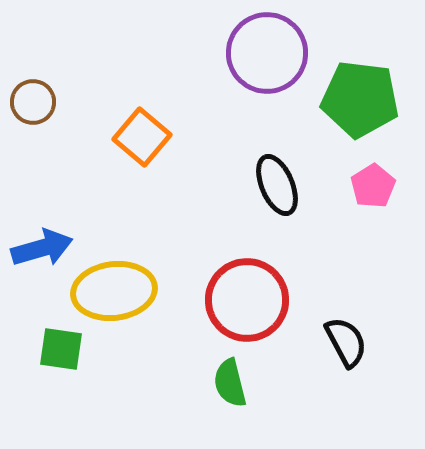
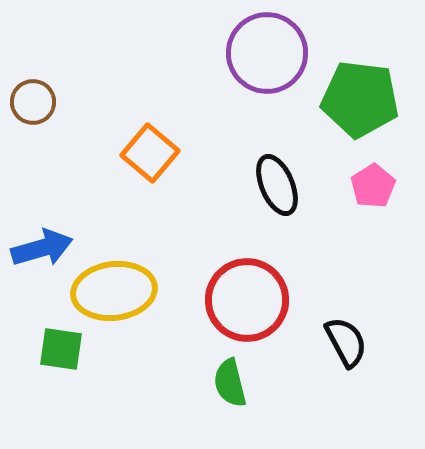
orange square: moved 8 px right, 16 px down
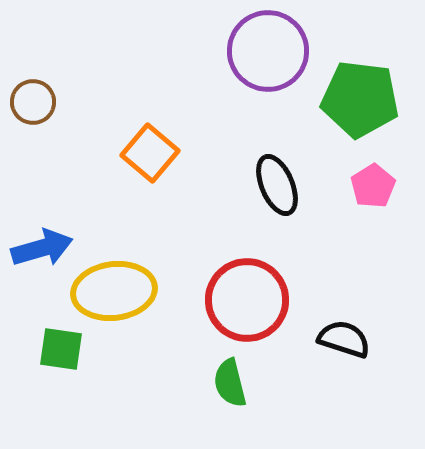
purple circle: moved 1 px right, 2 px up
black semicircle: moved 2 px left, 3 px up; rotated 44 degrees counterclockwise
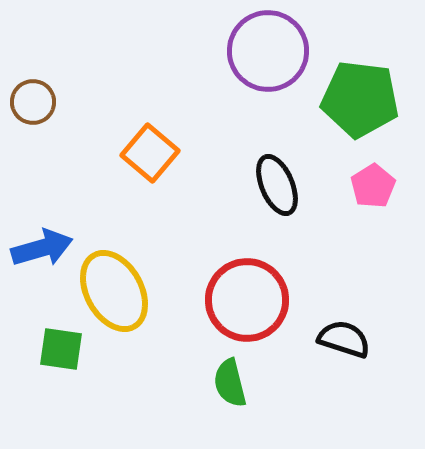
yellow ellipse: rotated 68 degrees clockwise
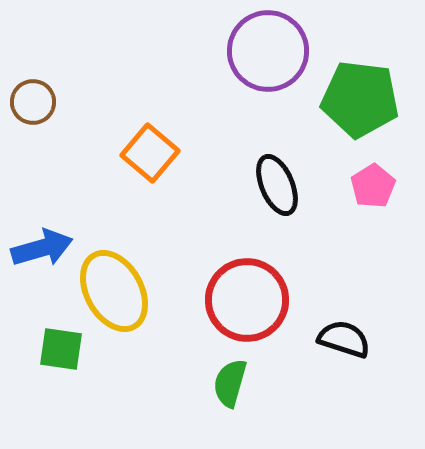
green semicircle: rotated 30 degrees clockwise
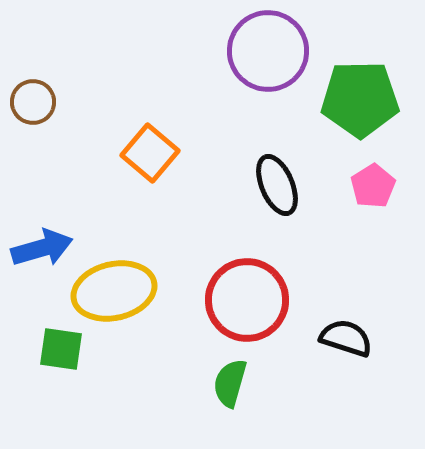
green pentagon: rotated 8 degrees counterclockwise
yellow ellipse: rotated 74 degrees counterclockwise
black semicircle: moved 2 px right, 1 px up
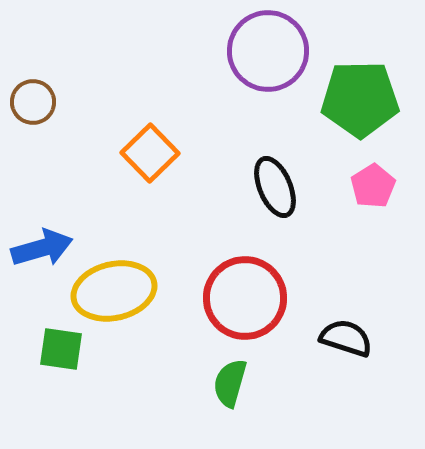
orange square: rotated 6 degrees clockwise
black ellipse: moved 2 px left, 2 px down
red circle: moved 2 px left, 2 px up
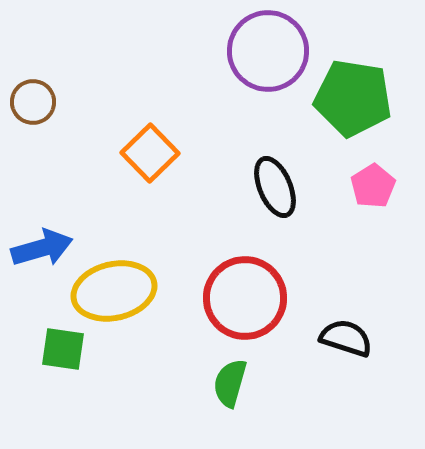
green pentagon: moved 7 px left, 1 px up; rotated 10 degrees clockwise
green square: moved 2 px right
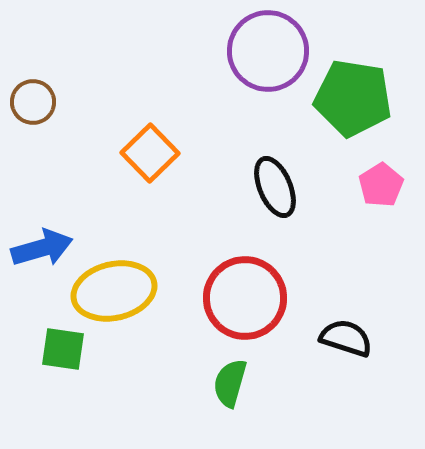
pink pentagon: moved 8 px right, 1 px up
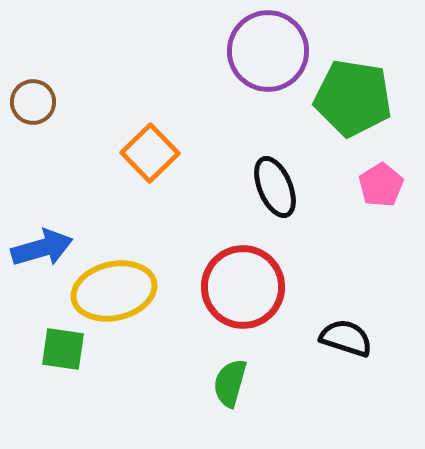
red circle: moved 2 px left, 11 px up
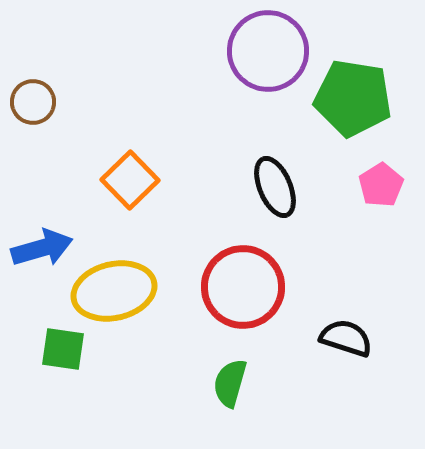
orange square: moved 20 px left, 27 px down
